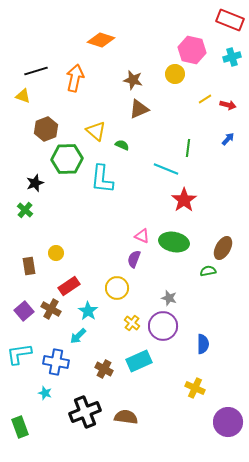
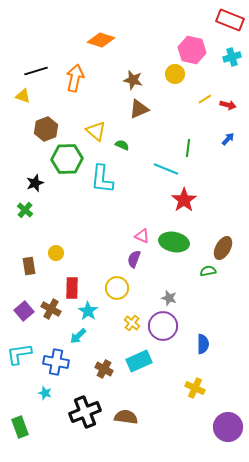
red rectangle at (69, 286): moved 3 px right, 2 px down; rotated 55 degrees counterclockwise
purple circle at (228, 422): moved 5 px down
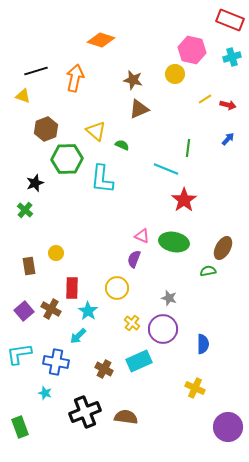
purple circle at (163, 326): moved 3 px down
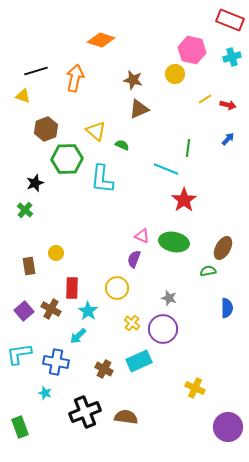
blue semicircle at (203, 344): moved 24 px right, 36 px up
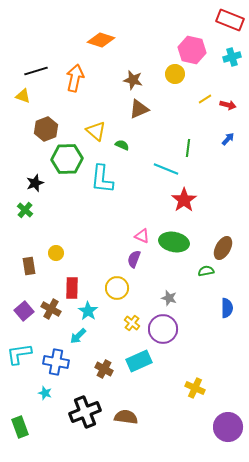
green semicircle at (208, 271): moved 2 px left
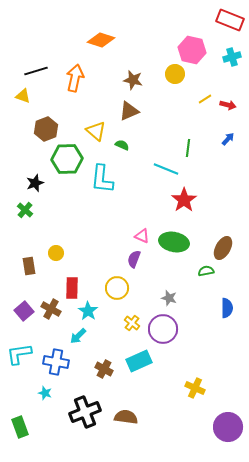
brown triangle at (139, 109): moved 10 px left, 2 px down
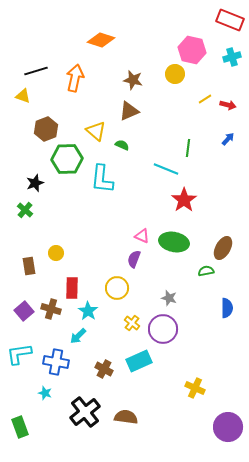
brown cross at (51, 309): rotated 12 degrees counterclockwise
black cross at (85, 412): rotated 16 degrees counterclockwise
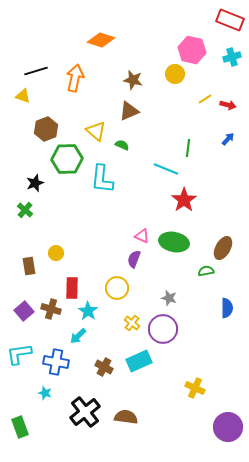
brown cross at (104, 369): moved 2 px up
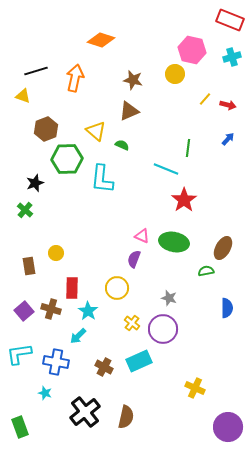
yellow line at (205, 99): rotated 16 degrees counterclockwise
brown semicircle at (126, 417): rotated 95 degrees clockwise
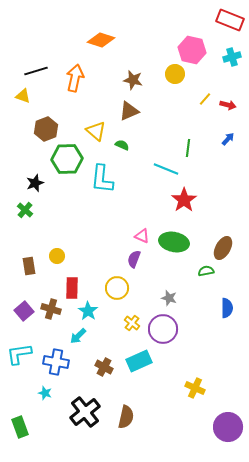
yellow circle at (56, 253): moved 1 px right, 3 px down
